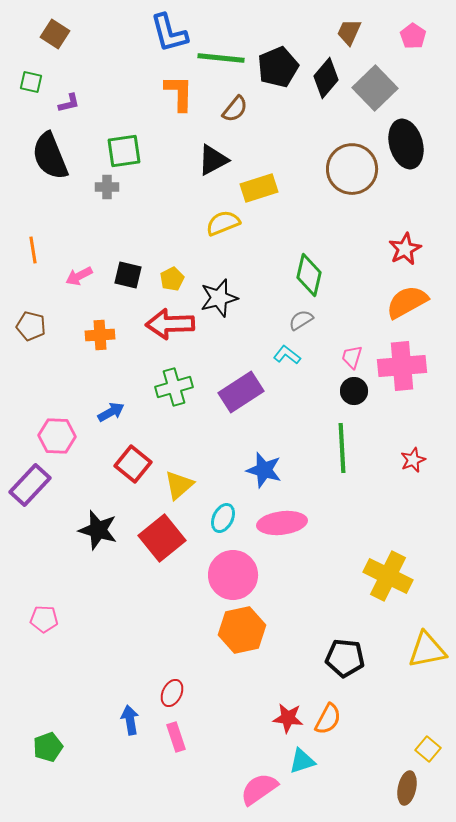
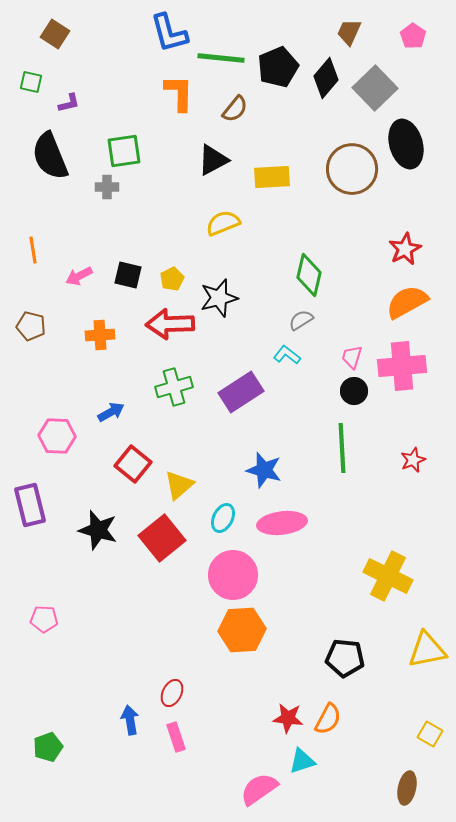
yellow rectangle at (259, 188): moved 13 px right, 11 px up; rotated 15 degrees clockwise
purple rectangle at (30, 485): moved 20 px down; rotated 57 degrees counterclockwise
orange hexagon at (242, 630): rotated 9 degrees clockwise
yellow square at (428, 749): moved 2 px right, 15 px up; rotated 10 degrees counterclockwise
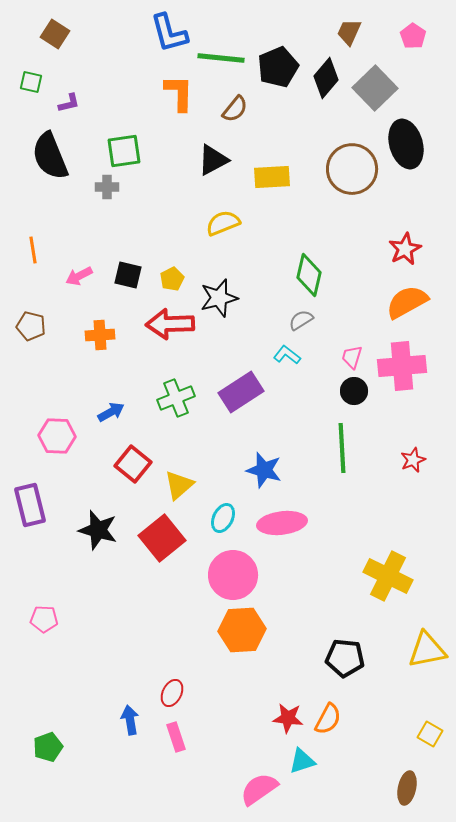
green cross at (174, 387): moved 2 px right, 11 px down; rotated 6 degrees counterclockwise
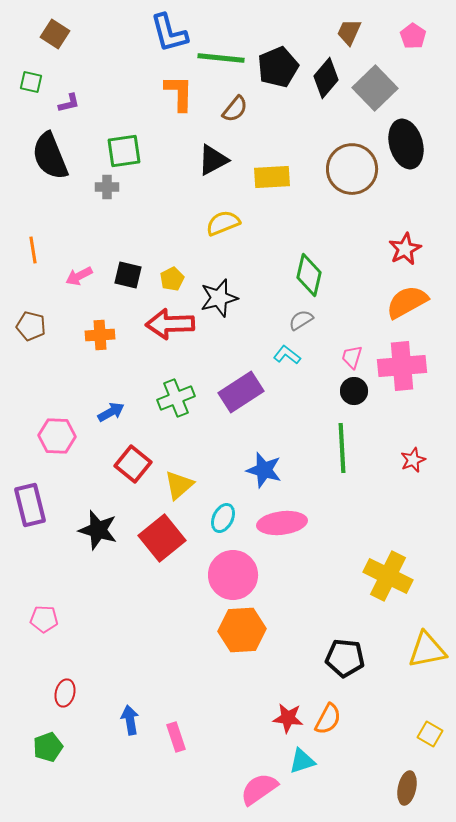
red ellipse at (172, 693): moved 107 px left; rotated 12 degrees counterclockwise
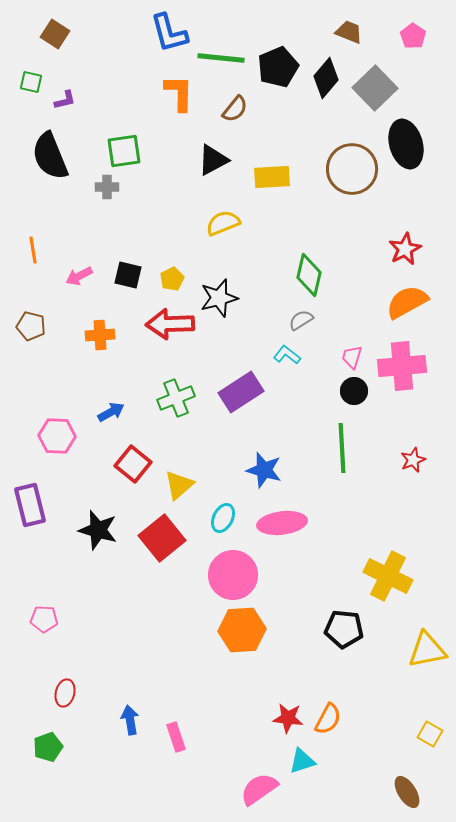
brown trapezoid at (349, 32): rotated 88 degrees clockwise
purple L-shape at (69, 103): moved 4 px left, 3 px up
black pentagon at (345, 658): moved 1 px left, 29 px up
brown ellipse at (407, 788): moved 4 px down; rotated 44 degrees counterclockwise
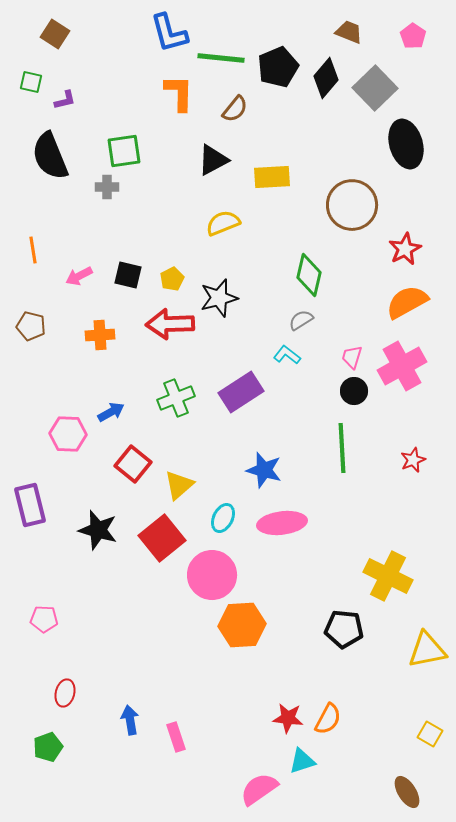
brown circle at (352, 169): moved 36 px down
pink cross at (402, 366): rotated 24 degrees counterclockwise
pink hexagon at (57, 436): moved 11 px right, 2 px up
pink circle at (233, 575): moved 21 px left
orange hexagon at (242, 630): moved 5 px up
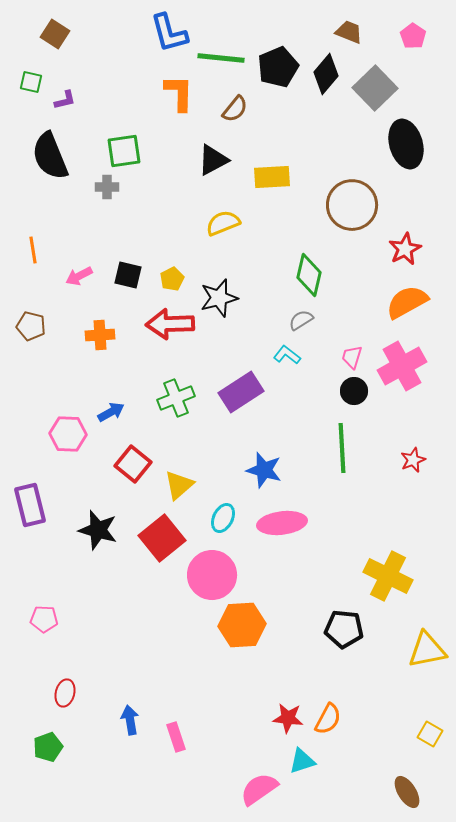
black diamond at (326, 78): moved 4 px up
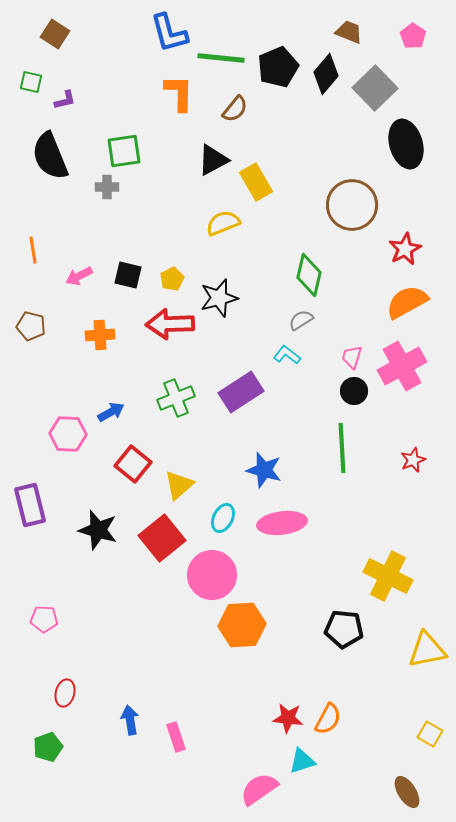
yellow rectangle at (272, 177): moved 16 px left, 5 px down; rotated 63 degrees clockwise
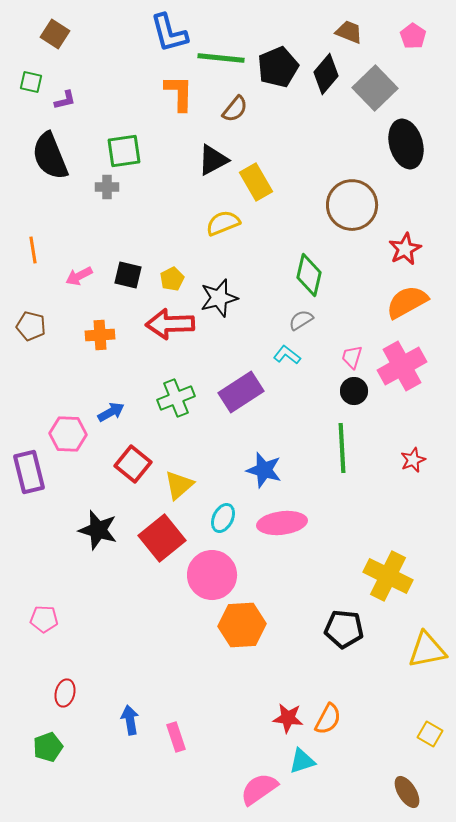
purple rectangle at (30, 505): moved 1 px left, 33 px up
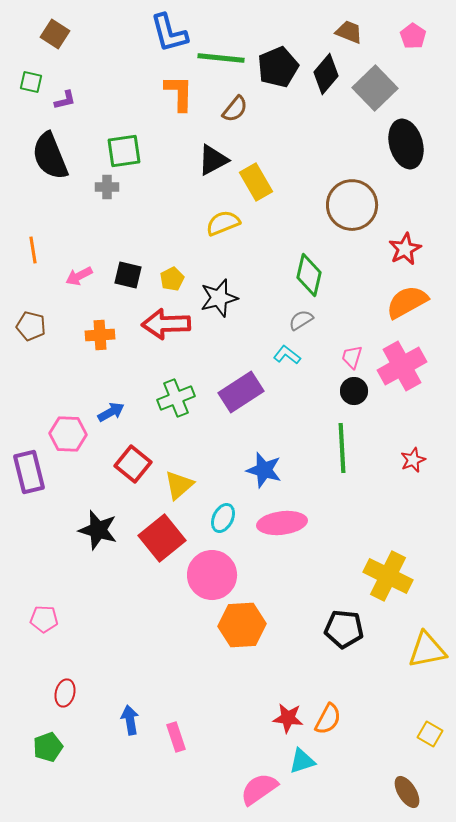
red arrow at (170, 324): moved 4 px left
